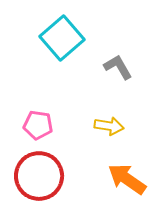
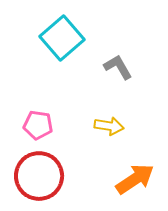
orange arrow: moved 8 px right; rotated 111 degrees clockwise
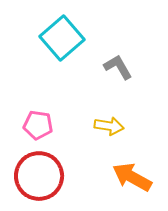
orange arrow: moved 3 px left, 2 px up; rotated 117 degrees counterclockwise
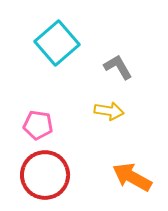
cyan square: moved 5 px left, 5 px down
yellow arrow: moved 15 px up
red circle: moved 6 px right, 1 px up
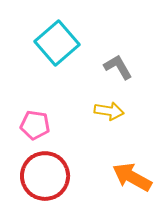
pink pentagon: moved 3 px left
red circle: moved 1 px down
